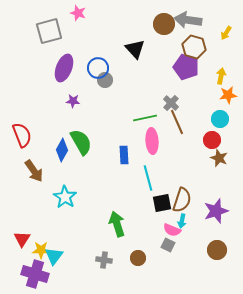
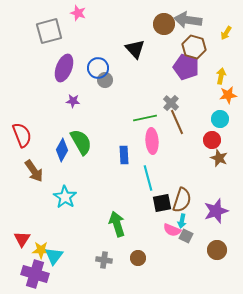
gray square at (168, 245): moved 18 px right, 9 px up
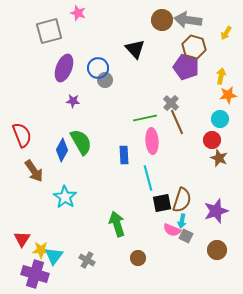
brown circle at (164, 24): moved 2 px left, 4 px up
gray cross at (104, 260): moved 17 px left; rotated 21 degrees clockwise
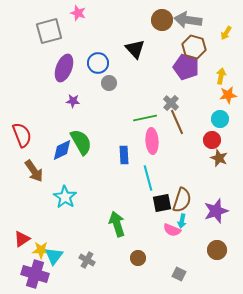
blue circle at (98, 68): moved 5 px up
gray circle at (105, 80): moved 4 px right, 3 px down
blue diamond at (62, 150): rotated 35 degrees clockwise
gray square at (186, 236): moved 7 px left, 38 px down
red triangle at (22, 239): rotated 24 degrees clockwise
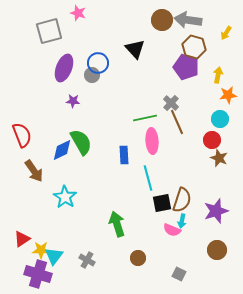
yellow arrow at (221, 76): moved 3 px left, 1 px up
gray circle at (109, 83): moved 17 px left, 8 px up
purple cross at (35, 274): moved 3 px right
